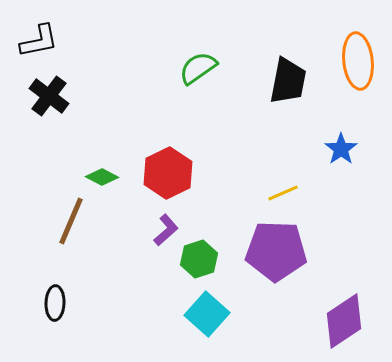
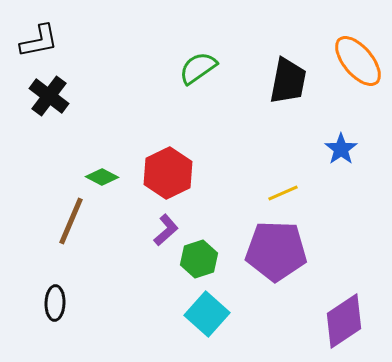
orange ellipse: rotated 34 degrees counterclockwise
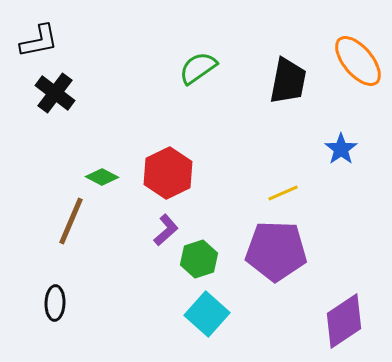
black cross: moved 6 px right, 3 px up
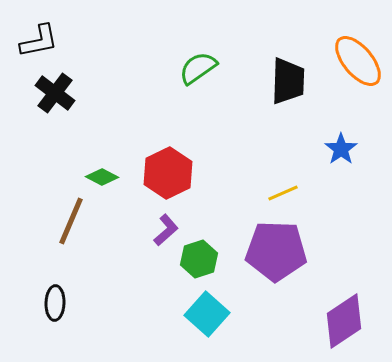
black trapezoid: rotated 9 degrees counterclockwise
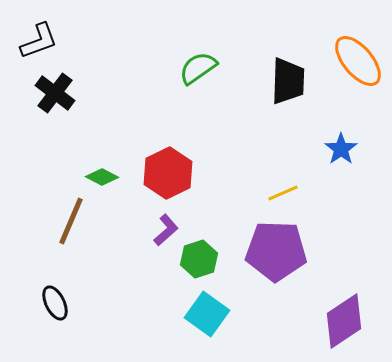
black L-shape: rotated 9 degrees counterclockwise
black ellipse: rotated 28 degrees counterclockwise
cyan square: rotated 6 degrees counterclockwise
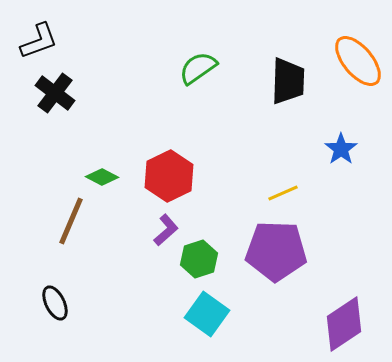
red hexagon: moved 1 px right, 3 px down
purple diamond: moved 3 px down
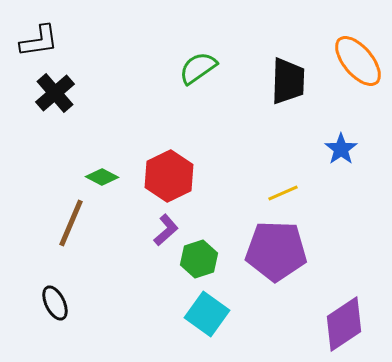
black L-shape: rotated 12 degrees clockwise
black cross: rotated 12 degrees clockwise
brown line: moved 2 px down
